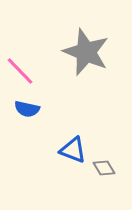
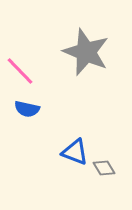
blue triangle: moved 2 px right, 2 px down
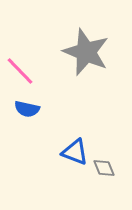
gray diamond: rotated 10 degrees clockwise
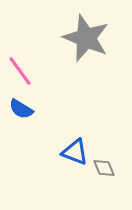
gray star: moved 14 px up
pink line: rotated 8 degrees clockwise
blue semicircle: moved 6 px left; rotated 20 degrees clockwise
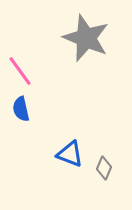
blue semicircle: rotated 45 degrees clockwise
blue triangle: moved 5 px left, 2 px down
gray diamond: rotated 45 degrees clockwise
